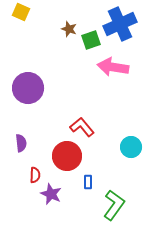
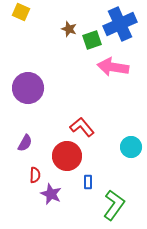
green square: moved 1 px right
purple semicircle: moved 4 px right; rotated 36 degrees clockwise
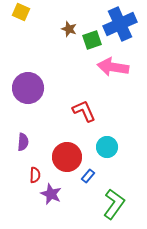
red L-shape: moved 2 px right, 16 px up; rotated 15 degrees clockwise
purple semicircle: moved 2 px left, 1 px up; rotated 24 degrees counterclockwise
cyan circle: moved 24 px left
red circle: moved 1 px down
blue rectangle: moved 6 px up; rotated 40 degrees clockwise
green L-shape: moved 1 px up
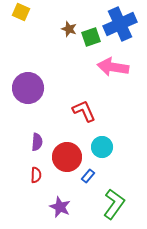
green square: moved 1 px left, 3 px up
purple semicircle: moved 14 px right
cyan circle: moved 5 px left
red semicircle: moved 1 px right
purple star: moved 9 px right, 13 px down
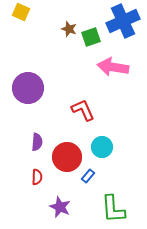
blue cross: moved 3 px right, 3 px up
red L-shape: moved 1 px left, 1 px up
red semicircle: moved 1 px right, 2 px down
green L-shape: moved 1 px left, 5 px down; rotated 140 degrees clockwise
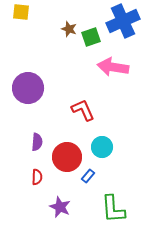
yellow square: rotated 18 degrees counterclockwise
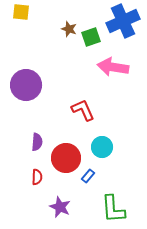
purple circle: moved 2 px left, 3 px up
red circle: moved 1 px left, 1 px down
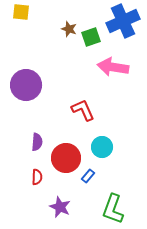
green L-shape: rotated 24 degrees clockwise
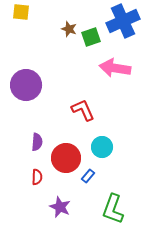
pink arrow: moved 2 px right, 1 px down
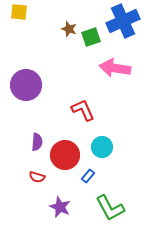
yellow square: moved 2 px left
red circle: moved 1 px left, 3 px up
red semicircle: rotated 105 degrees clockwise
green L-shape: moved 3 px left, 1 px up; rotated 48 degrees counterclockwise
